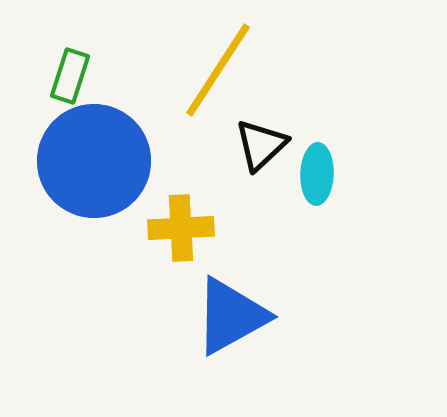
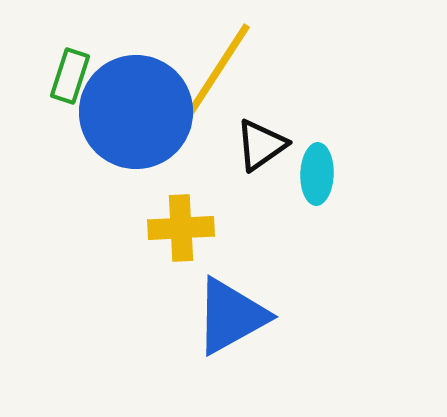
black triangle: rotated 8 degrees clockwise
blue circle: moved 42 px right, 49 px up
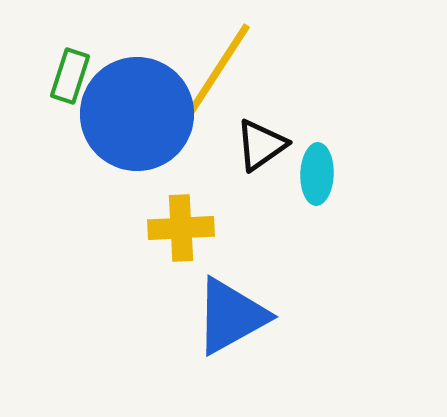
blue circle: moved 1 px right, 2 px down
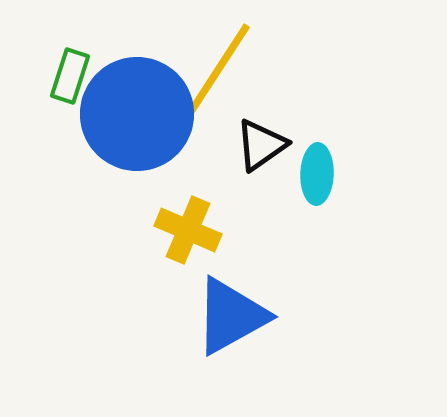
yellow cross: moved 7 px right, 2 px down; rotated 26 degrees clockwise
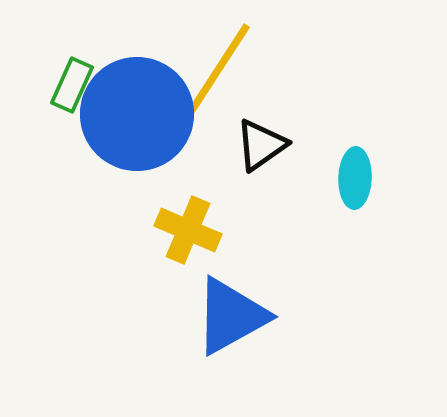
green rectangle: moved 2 px right, 9 px down; rotated 6 degrees clockwise
cyan ellipse: moved 38 px right, 4 px down
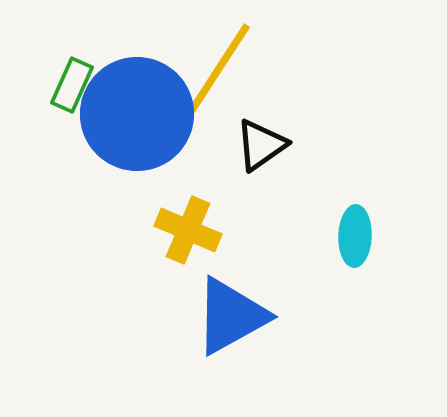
cyan ellipse: moved 58 px down
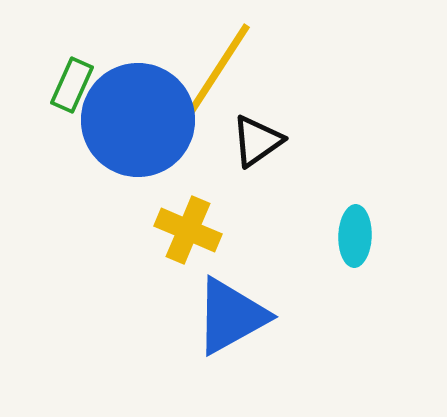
blue circle: moved 1 px right, 6 px down
black triangle: moved 4 px left, 4 px up
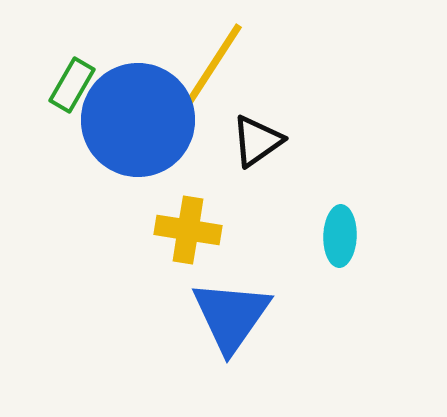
yellow line: moved 8 px left
green rectangle: rotated 6 degrees clockwise
yellow cross: rotated 14 degrees counterclockwise
cyan ellipse: moved 15 px left
blue triangle: rotated 26 degrees counterclockwise
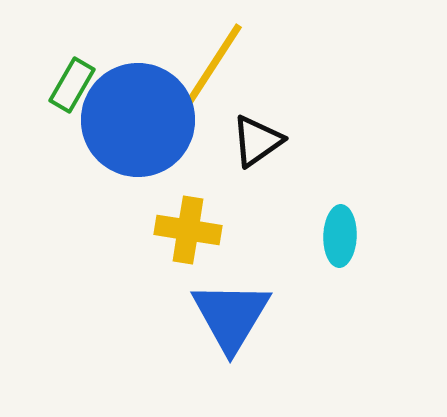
blue triangle: rotated 4 degrees counterclockwise
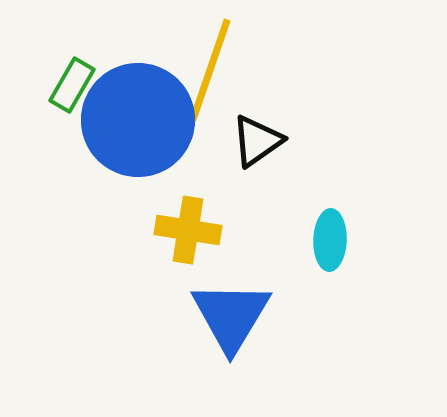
yellow line: rotated 14 degrees counterclockwise
cyan ellipse: moved 10 px left, 4 px down
